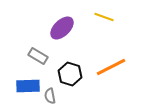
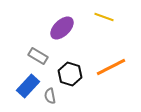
blue rectangle: rotated 45 degrees counterclockwise
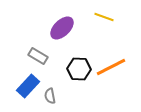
black hexagon: moved 9 px right, 5 px up; rotated 15 degrees counterclockwise
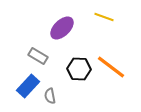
orange line: rotated 64 degrees clockwise
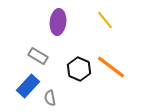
yellow line: moved 1 px right, 3 px down; rotated 30 degrees clockwise
purple ellipse: moved 4 px left, 6 px up; rotated 40 degrees counterclockwise
black hexagon: rotated 20 degrees clockwise
gray semicircle: moved 2 px down
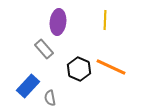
yellow line: rotated 42 degrees clockwise
gray rectangle: moved 6 px right, 7 px up; rotated 18 degrees clockwise
orange line: rotated 12 degrees counterclockwise
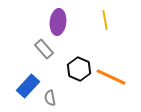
yellow line: rotated 12 degrees counterclockwise
orange line: moved 10 px down
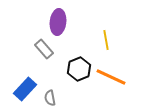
yellow line: moved 1 px right, 20 px down
black hexagon: rotated 15 degrees clockwise
blue rectangle: moved 3 px left, 3 px down
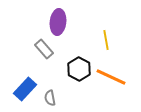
black hexagon: rotated 10 degrees counterclockwise
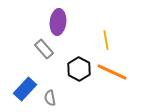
orange line: moved 1 px right, 5 px up
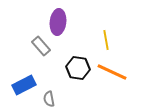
gray rectangle: moved 3 px left, 3 px up
black hexagon: moved 1 px left, 1 px up; rotated 20 degrees counterclockwise
blue rectangle: moved 1 px left, 4 px up; rotated 20 degrees clockwise
gray semicircle: moved 1 px left, 1 px down
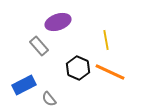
purple ellipse: rotated 65 degrees clockwise
gray rectangle: moved 2 px left
black hexagon: rotated 15 degrees clockwise
orange line: moved 2 px left
gray semicircle: rotated 28 degrees counterclockwise
